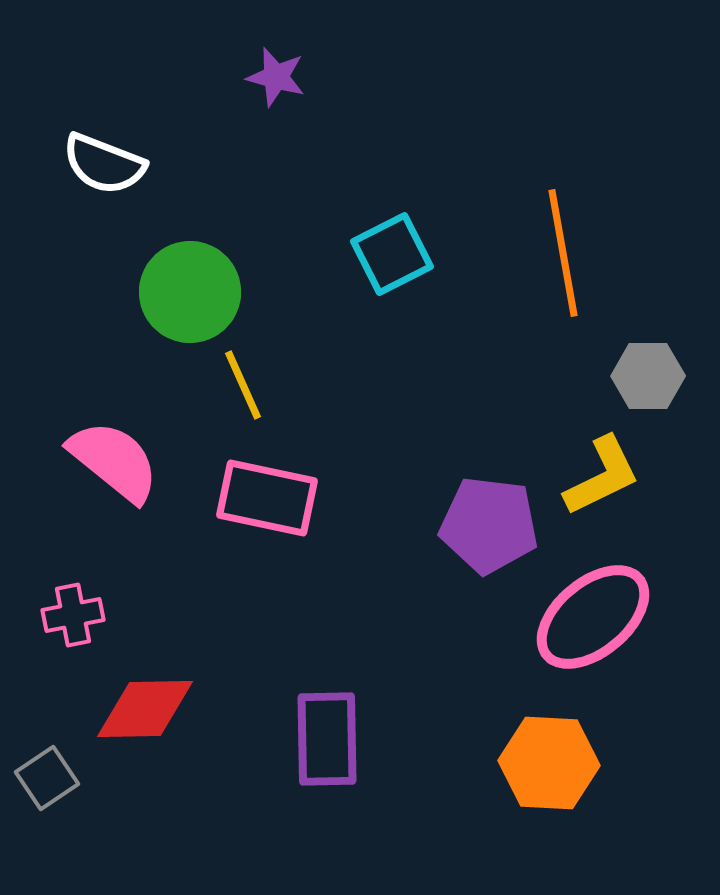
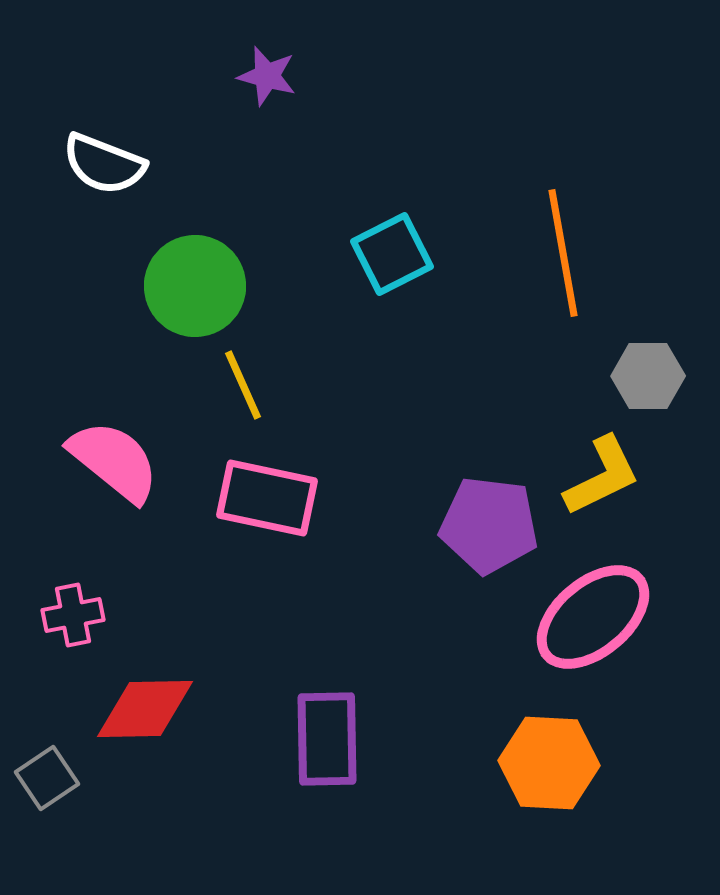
purple star: moved 9 px left, 1 px up
green circle: moved 5 px right, 6 px up
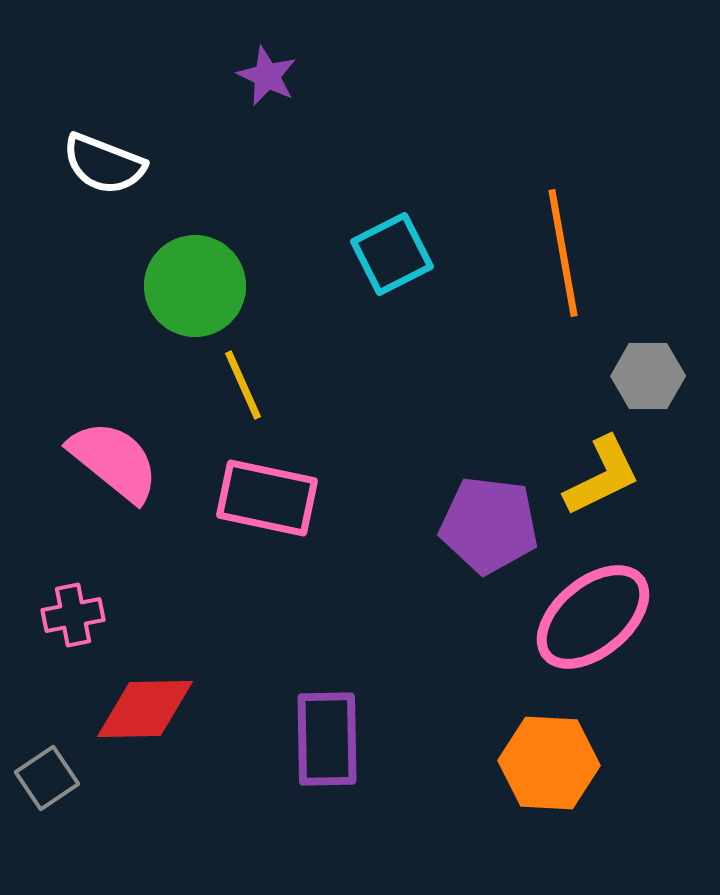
purple star: rotated 10 degrees clockwise
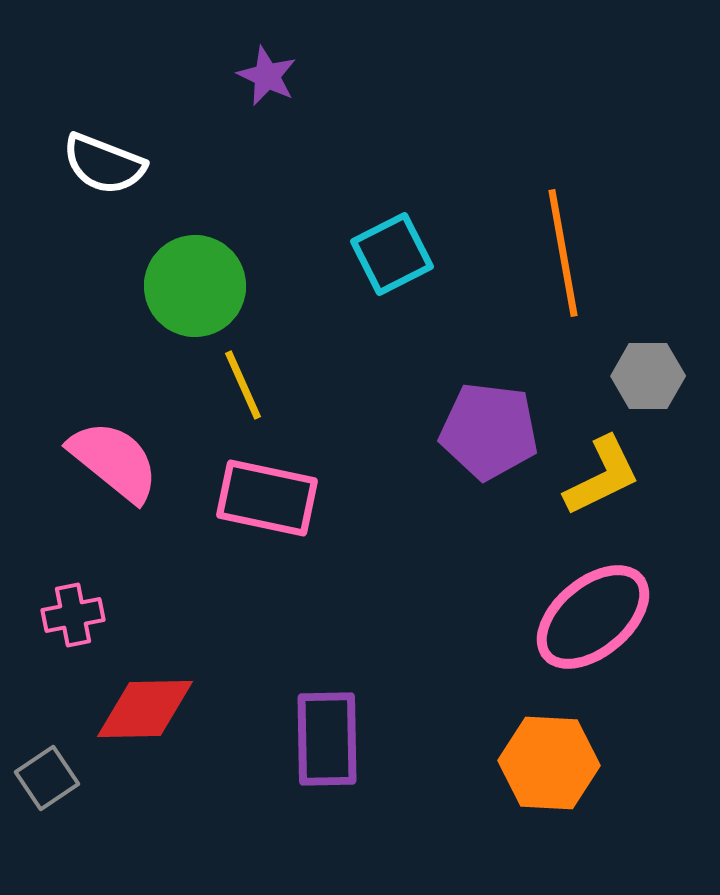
purple pentagon: moved 94 px up
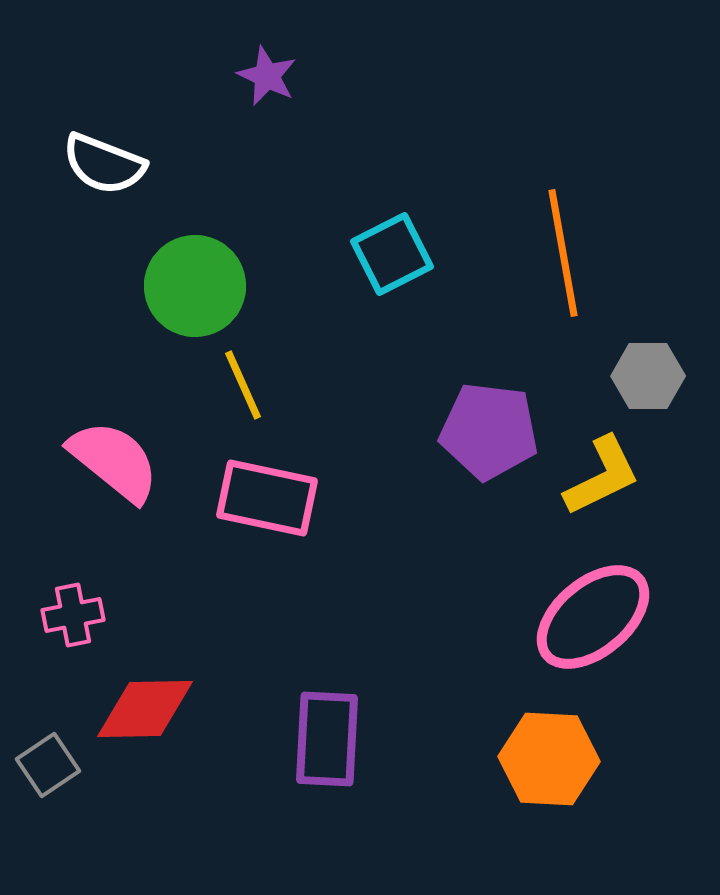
purple rectangle: rotated 4 degrees clockwise
orange hexagon: moved 4 px up
gray square: moved 1 px right, 13 px up
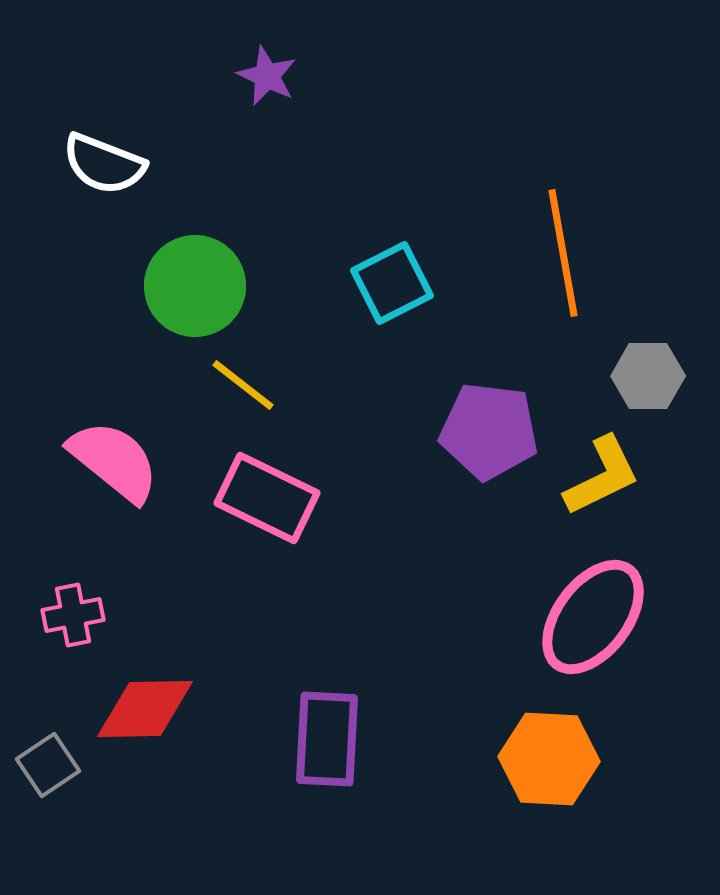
cyan square: moved 29 px down
yellow line: rotated 28 degrees counterclockwise
pink rectangle: rotated 14 degrees clockwise
pink ellipse: rotated 13 degrees counterclockwise
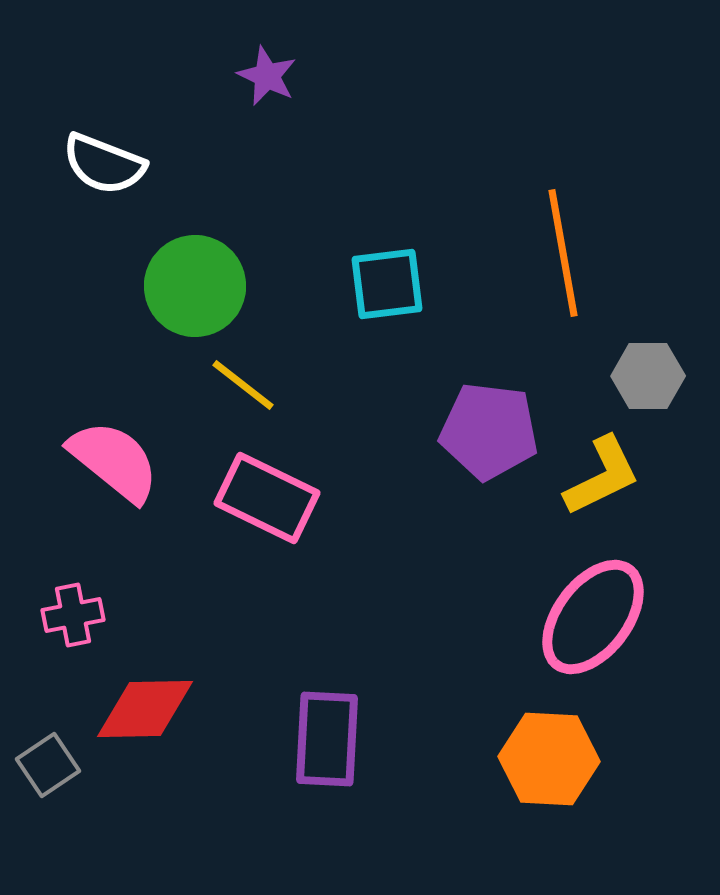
cyan square: moved 5 px left, 1 px down; rotated 20 degrees clockwise
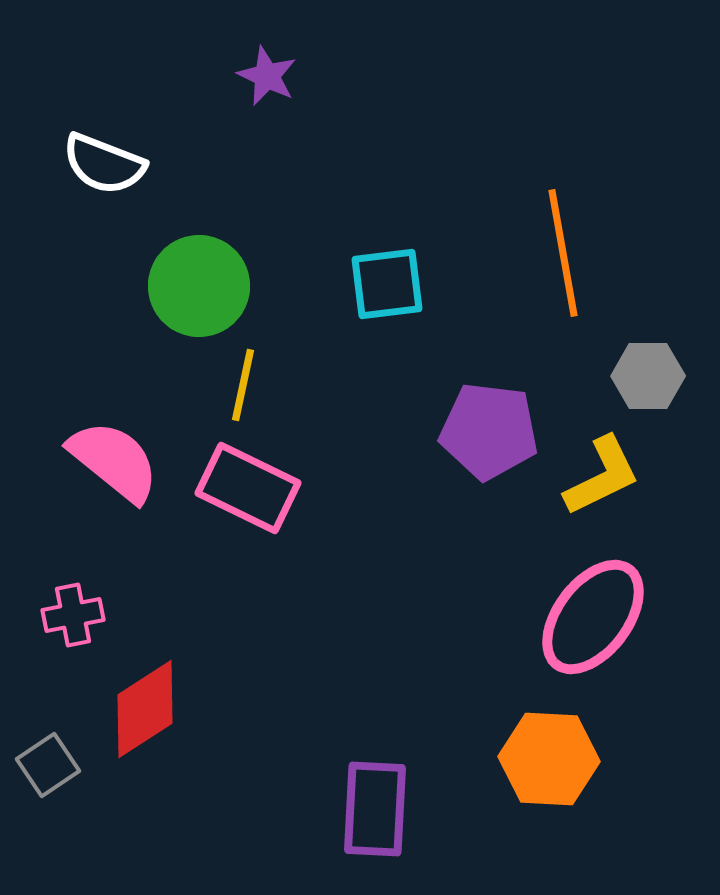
green circle: moved 4 px right
yellow line: rotated 64 degrees clockwise
pink rectangle: moved 19 px left, 10 px up
red diamond: rotated 32 degrees counterclockwise
purple rectangle: moved 48 px right, 70 px down
